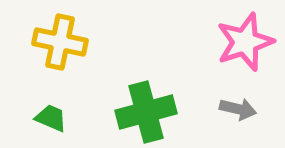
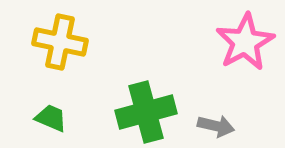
pink star: rotated 10 degrees counterclockwise
gray arrow: moved 22 px left, 17 px down
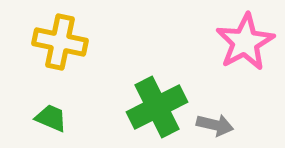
green cross: moved 11 px right, 5 px up; rotated 12 degrees counterclockwise
gray arrow: moved 1 px left, 1 px up
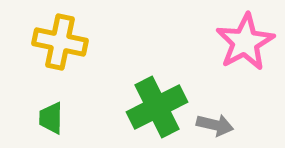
green trapezoid: rotated 112 degrees counterclockwise
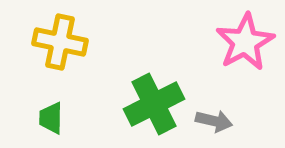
green cross: moved 3 px left, 3 px up
gray arrow: moved 1 px left, 4 px up
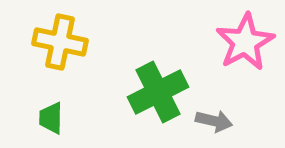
green cross: moved 4 px right, 12 px up
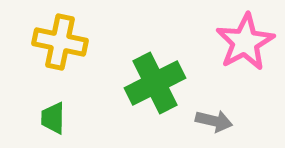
green cross: moved 3 px left, 9 px up
green trapezoid: moved 2 px right
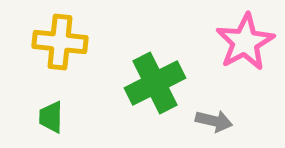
yellow cross: rotated 6 degrees counterclockwise
green trapezoid: moved 2 px left, 1 px up
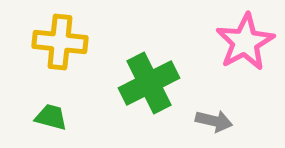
green cross: moved 6 px left
green trapezoid: rotated 104 degrees clockwise
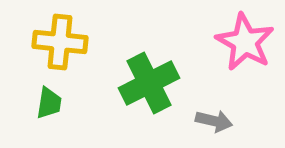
pink star: rotated 14 degrees counterclockwise
green trapezoid: moved 2 px left, 14 px up; rotated 84 degrees clockwise
